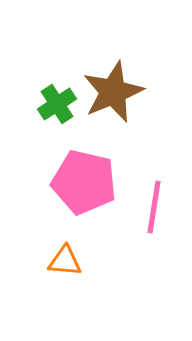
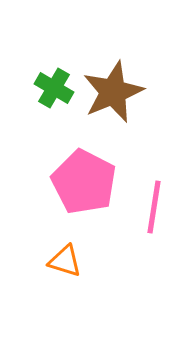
green cross: moved 3 px left, 16 px up; rotated 27 degrees counterclockwise
pink pentagon: rotated 14 degrees clockwise
orange triangle: rotated 12 degrees clockwise
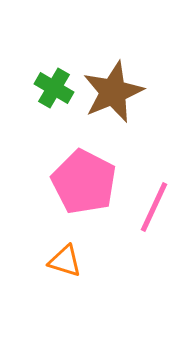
pink line: rotated 16 degrees clockwise
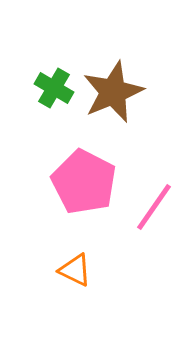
pink line: rotated 10 degrees clockwise
orange triangle: moved 10 px right, 9 px down; rotated 9 degrees clockwise
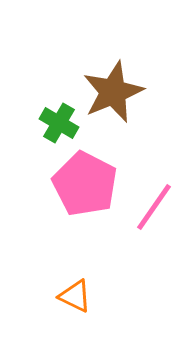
green cross: moved 5 px right, 35 px down
pink pentagon: moved 1 px right, 2 px down
orange triangle: moved 26 px down
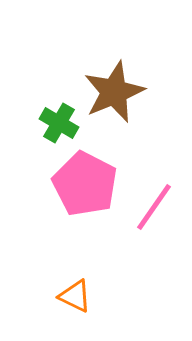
brown star: moved 1 px right
